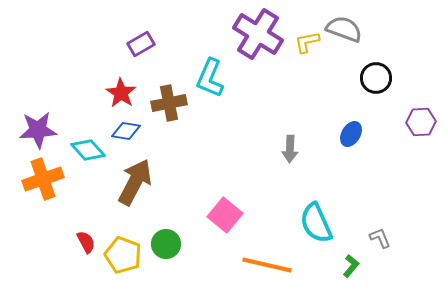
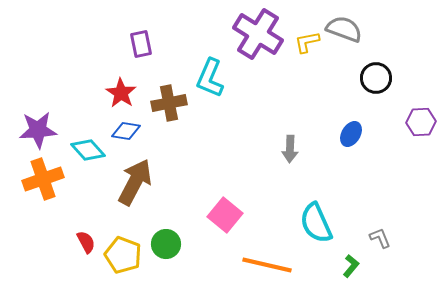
purple rectangle: rotated 72 degrees counterclockwise
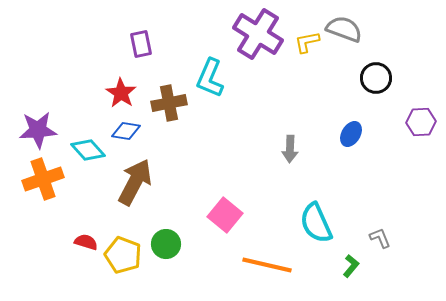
red semicircle: rotated 45 degrees counterclockwise
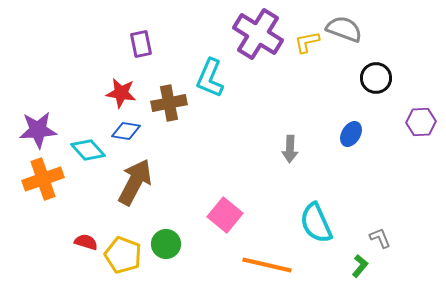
red star: rotated 24 degrees counterclockwise
green L-shape: moved 9 px right
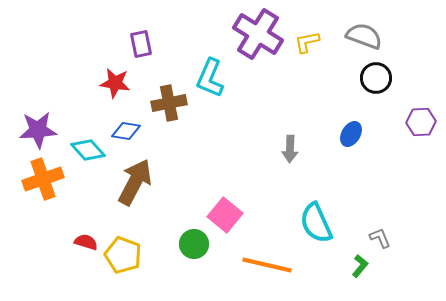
gray semicircle: moved 20 px right, 7 px down
red star: moved 6 px left, 10 px up
green circle: moved 28 px right
